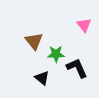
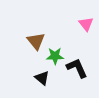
pink triangle: moved 2 px right, 1 px up
brown triangle: moved 2 px right
green star: moved 1 px left, 2 px down
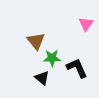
pink triangle: rotated 14 degrees clockwise
green star: moved 3 px left, 2 px down
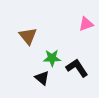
pink triangle: rotated 35 degrees clockwise
brown triangle: moved 8 px left, 5 px up
black L-shape: rotated 10 degrees counterclockwise
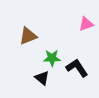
brown triangle: rotated 48 degrees clockwise
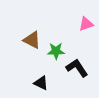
brown triangle: moved 4 px right, 4 px down; rotated 48 degrees clockwise
green star: moved 4 px right, 7 px up
black triangle: moved 1 px left, 5 px down; rotated 14 degrees counterclockwise
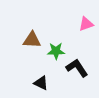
brown triangle: rotated 24 degrees counterclockwise
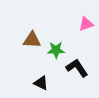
green star: moved 1 px up
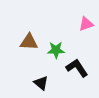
brown triangle: moved 3 px left, 2 px down
black triangle: rotated 14 degrees clockwise
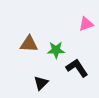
brown triangle: moved 2 px down
black triangle: rotated 35 degrees clockwise
